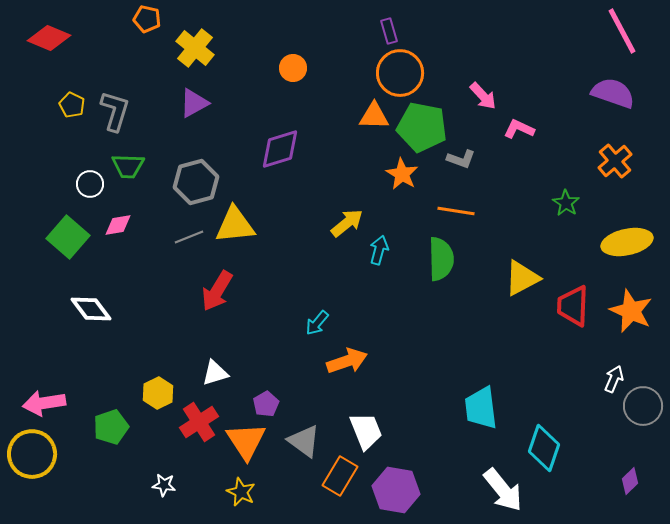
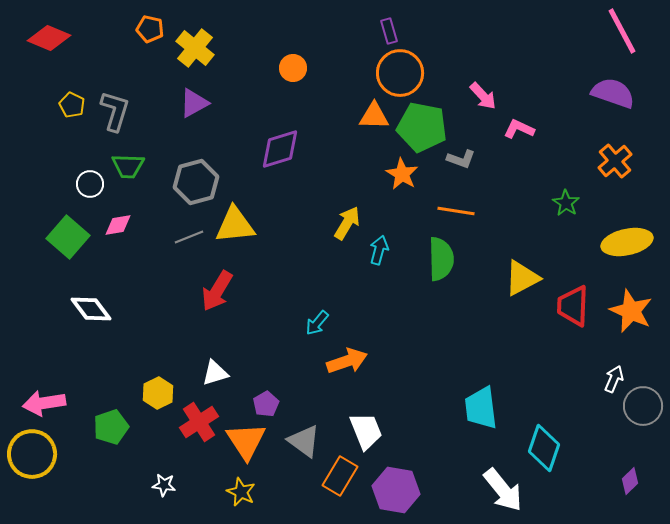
orange pentagon at (147, 19): moved 3 px right, 10 px down
yellow arrow at (347, 223): rotated 20 degrees counterclockwise
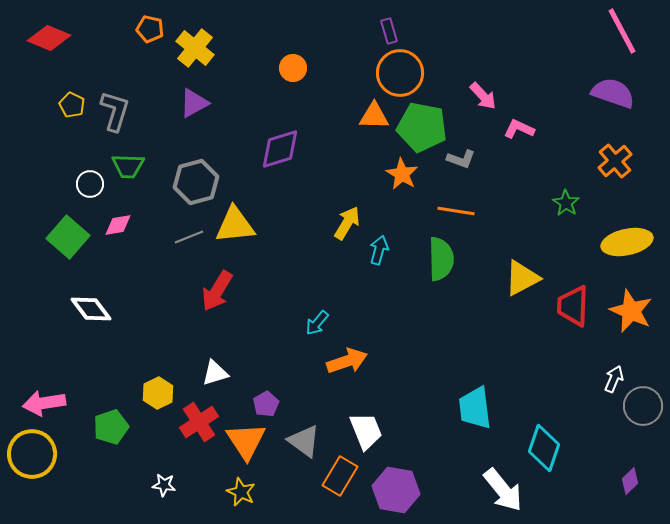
cyan trapezoid at (481, 408): moved 6 px left
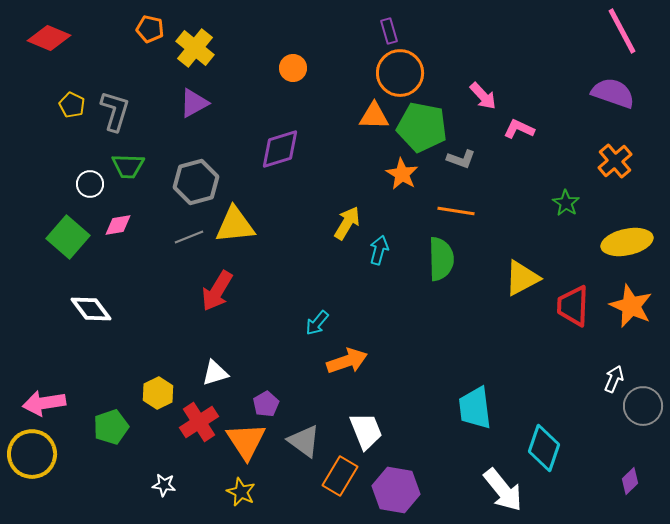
orange star at (631, 311): moved 5 px up
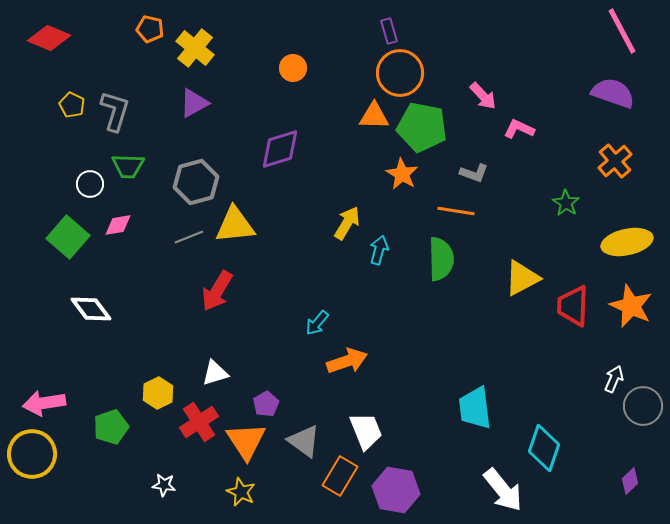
gray L-shape at (461, 159): moved 13 px right, 14 px down
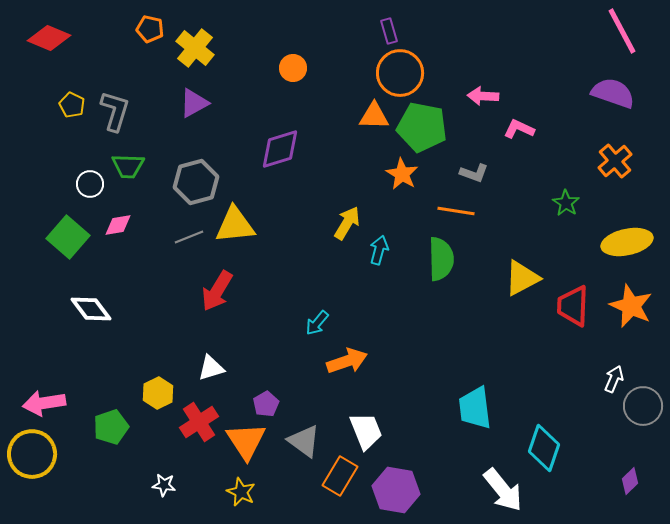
pink arrow at (483, 96): rotated 136 degrees clockwise
white triangle at (215, 373): moved 4 px left, 5 px up
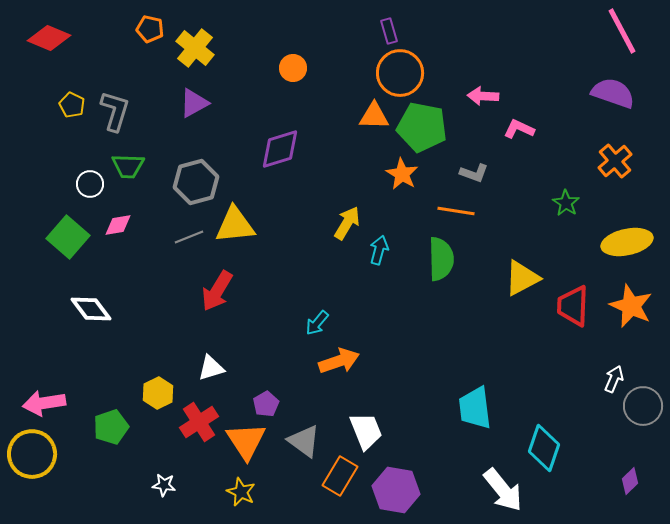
orange arrow at (347, 361): moved 8 px left
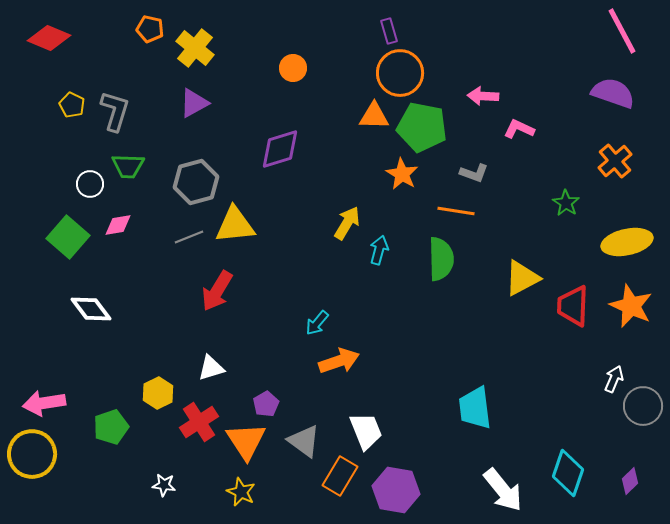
cyan diamond at (544, 448): moved 24 px right, 25 px down
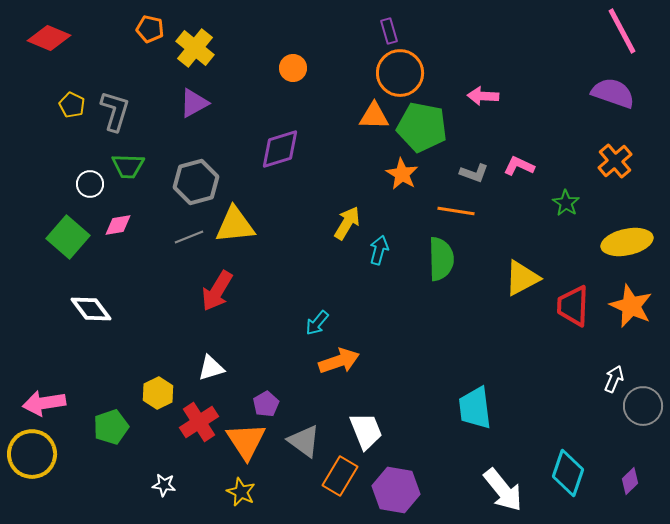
pink L-shape at (519, 129): moved 37 px down
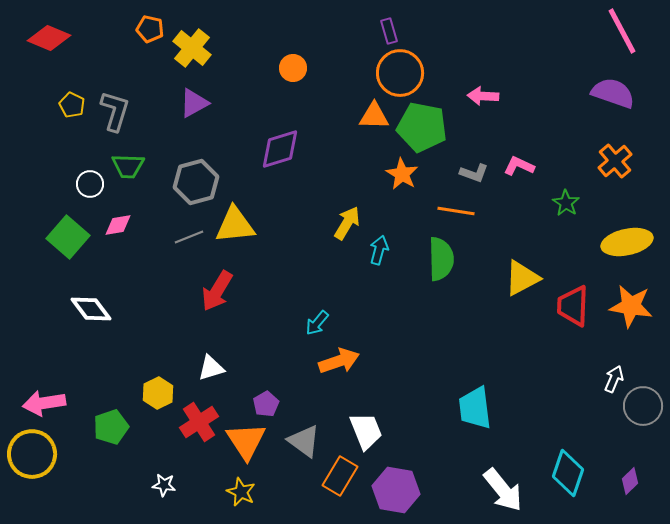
yellow cross at (195, 48): moved 3 px left
orange star at (631, 306): rotated 15 degrees counterclockwise
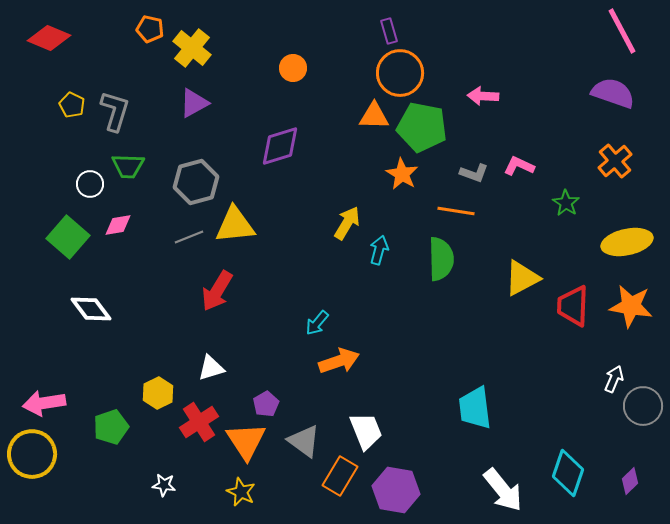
purple diamond at (280, 149): moved 3 px up
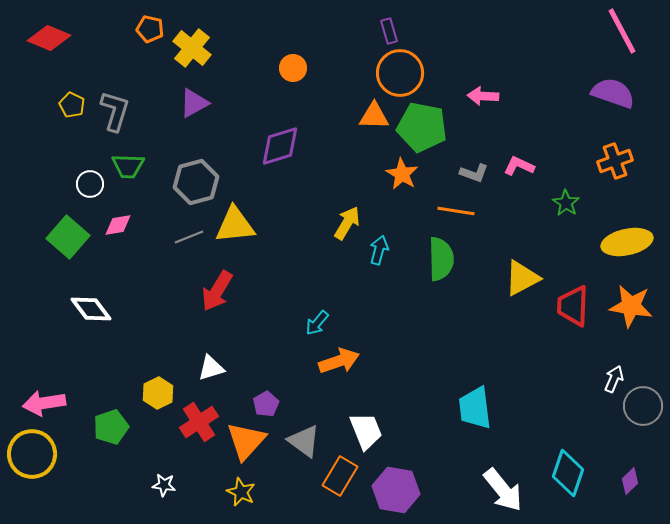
orange cross at (615, 161): rotated 20 degrees clockwise
orange triangle at (246, 441): rotated 15 degrees clockwise
